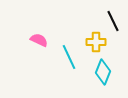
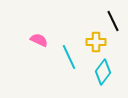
cyan diamond: rotated 15 degrees clockwise
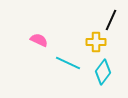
black line: moved 2 px left, 1 px up; rotated 50 degrees clockwise
cyan line: moved 1 px left, 6 px down; rotated 40 degrees counterclockwise
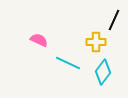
black line: moved 3 px right
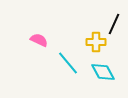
black line: moved 4 px down
cyan line: rotated 25 degrees clockwise
cyan diamond: rotated 65 degrees counterclockwise
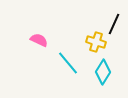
yellow cross: rotated 18 degrees clockwise
cyan diamond: rotated 60 degrees clockwise
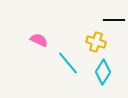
black line: moved 4 px up; rotated 65 degrees clockwise
